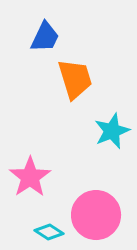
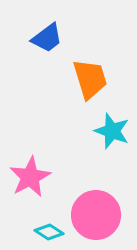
blue trapezoid: moved 2 px right, 1 px down; rotated 28 degrees clockwise
orange trapezoid: moved 15 px right
cyan star: rotated 30 degrees counterclockwise
pink star: rotated 6 degrees clockwise
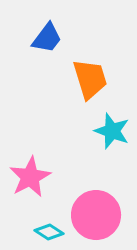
blue trapezoid: rotated 16 degrees counterclockwise
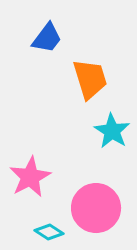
cyan star: rotated 12 degrees clockwise
pink circle: moved 7 px up
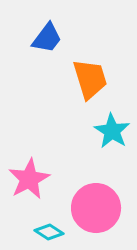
pink star: moved 1 px left, 2 px down
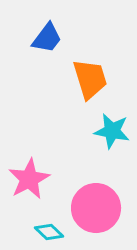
cyan star: rotated 21 degrees counterclockwise
cyan diamond: rotated 12 degrees clockwise
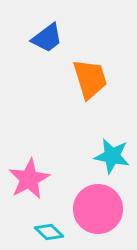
blue trapezoid: rotated 16 degrees clockwise
cyan star: moved 25 px down
pink circle: moved 2 px right, 1 px down
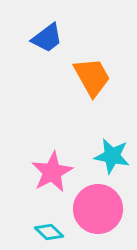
orange trapezoid: moved 2 px right, 2 px up; rotated 12 degrees counterclockwise
pink star: moved 23 px right, 7 px up
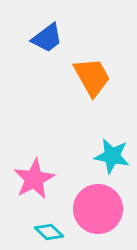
pink star: moved 18 px left, 7 px down
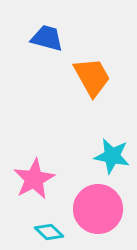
blue trapezoid: rotated 128 degrees counterclockwise
